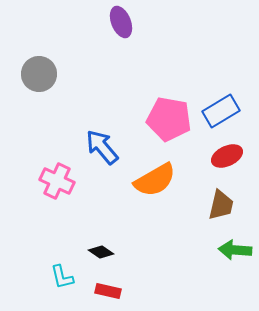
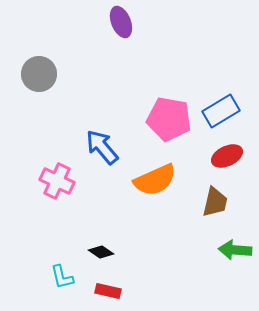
orange semicircle: rotated 6 degrees clockwise
brown trapezoid: moved 6 px left, 3 px up
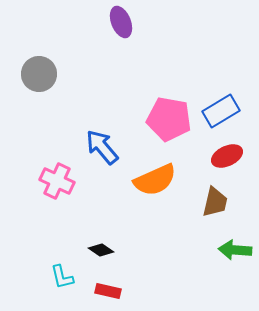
black diamond: moved 2 px up
